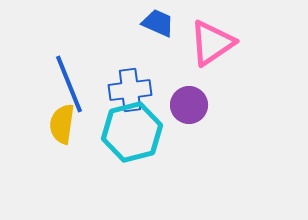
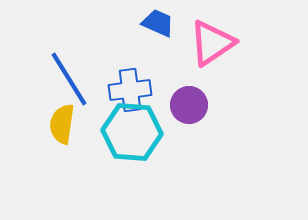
blue line: moved 5 px up; rotated 10 degrees counterclockwise
cyan hexagon: rotated 18 degrees clockwise
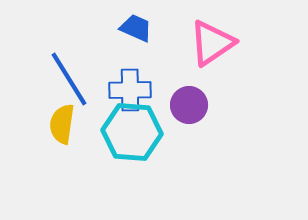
blue trapezoid: moved 22 px left, 5 px down
blue cross: rotated 6 degrees clockwise
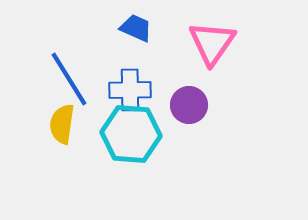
pink triangle: rotated 21 degrees counterclockwise
cyan hexagon: moved 1 px left, 2 px down
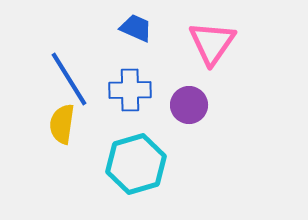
cyan hexagon: moved 5 px right, 30 px down; rotated 20 degrees counterclockwise
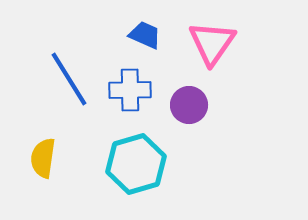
blue trapezoid: moved 9 px right, 7 px down
yellow semicircle: moved 19 px left, 34 px down
